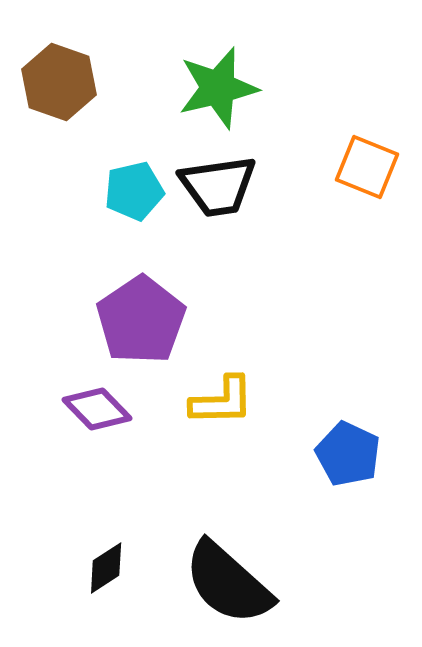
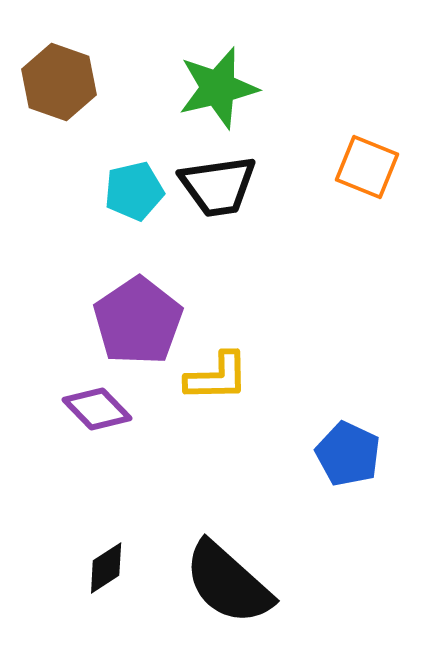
purple pentagon: moved 3 px left, 1 px down
yellow L-shape: moved 5 px left, 24 px up
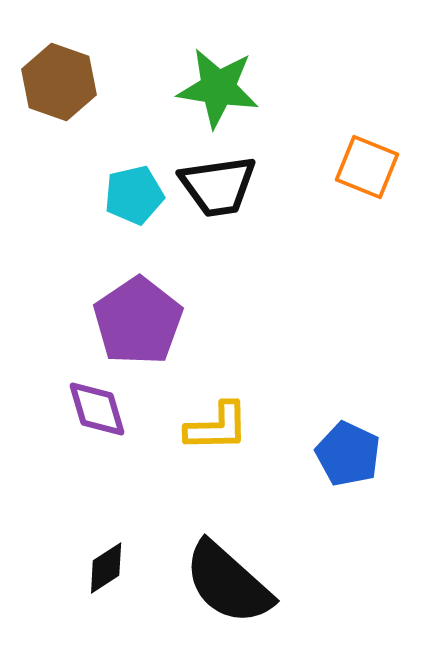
green star: rotated 22 degrees clockwise
cyan pentagon: moved 4 px down
yellow L-shape: moved 50 px down
purple diamond: rotated 28 degrees clockwise
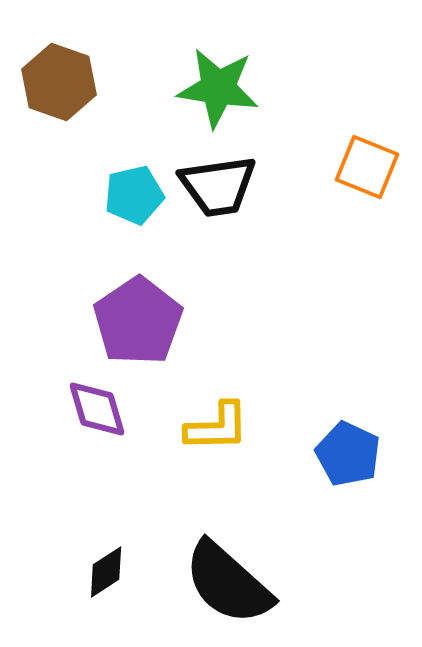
black diamond: moved 4 px down
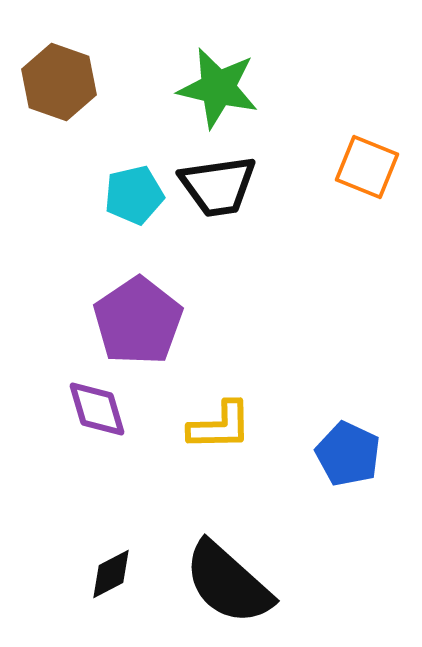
green star: rotated 4 degrees clockwise
yellow L-shape: moved 3 px right, 1 px up
black diamond: moved 5 px right, 2 px down; rotated 6 degrees clockwise
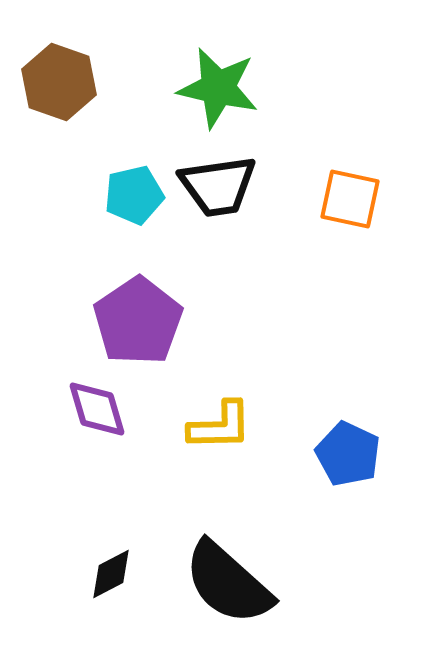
orange square: moved 17 px left, 32 px down; rotated 10 degrees counterclockwise
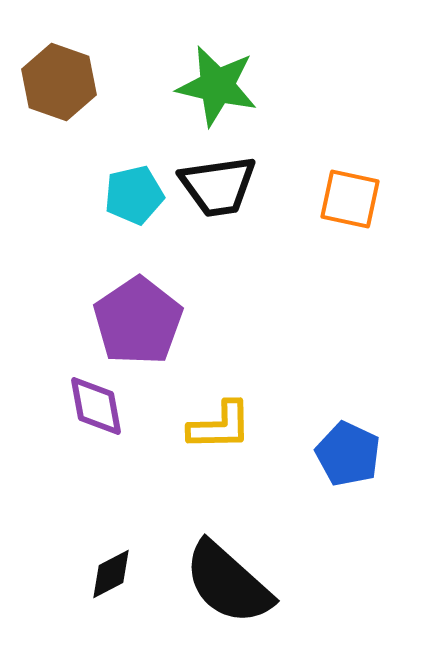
green star: moved 1 px left, 2 px up
purple diamond: moved 1 px left, 3 px up; rotated 6 degrees clockwise
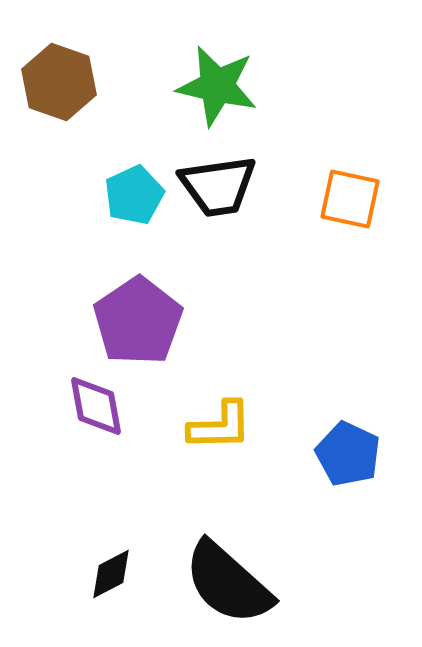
cyan pentagon: rotated 12 degrees counterclockwise
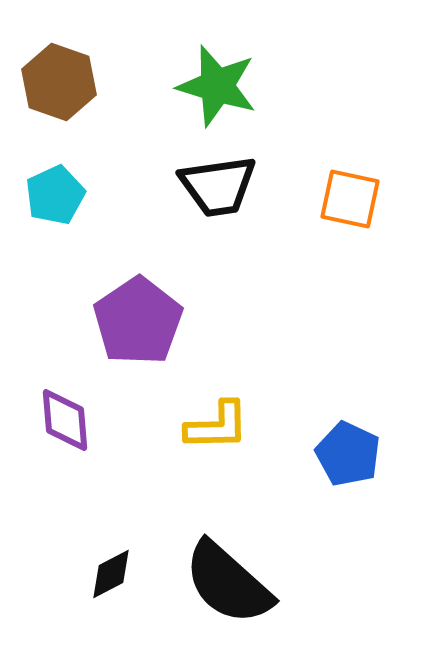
green star: rotated 4 degrees clockwise
cyan pentagon: moved 79 px left
purple diamond: moved 31 px left, 14 px down; rotated 6 degrees clockwise
yellow L-shape: moved 3 px left
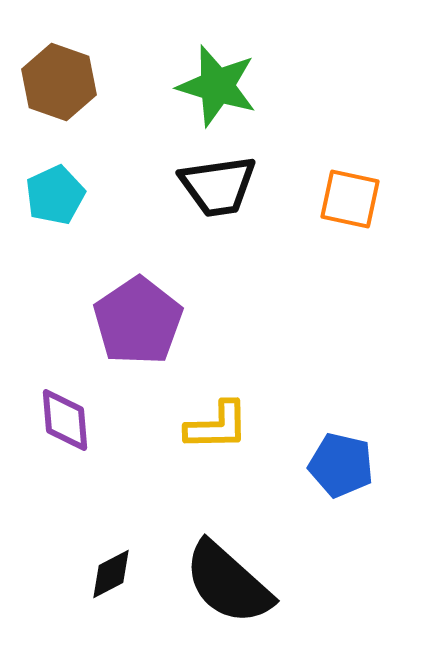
blue pentagon: moved 7 px left, 11 px down; rotated 12 degrees counterclockwise
